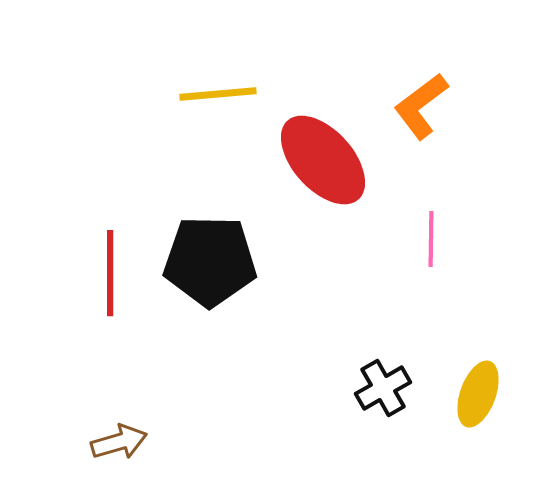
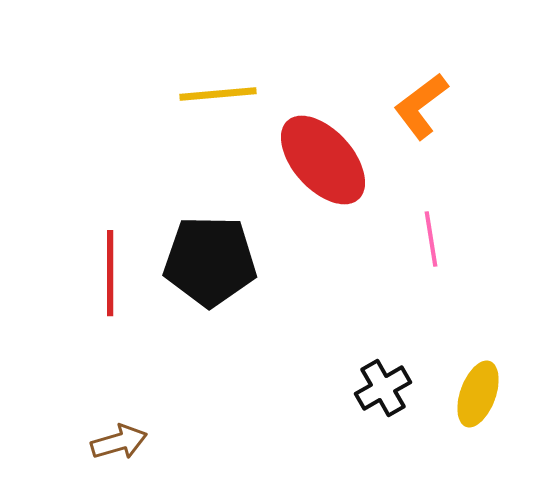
pink line: rotated 10 degrees counterclockwise
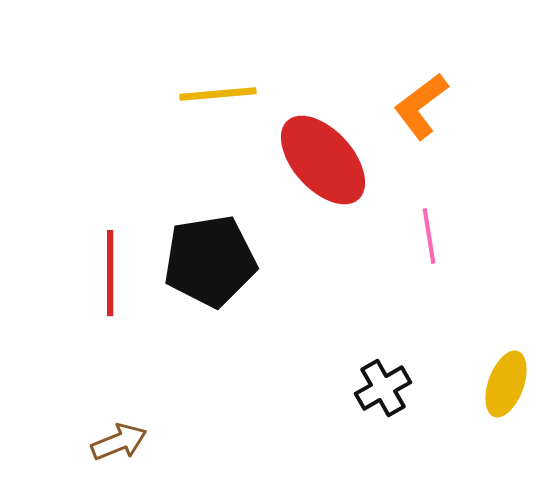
pink line: moved 2 px left, 3 px up
black pentagon: rotated 10 degrees counterclockwise
yellow ellipse: moved 28 px right, 10 px up
brown arrow: rotated 6 degrees counterclockwise
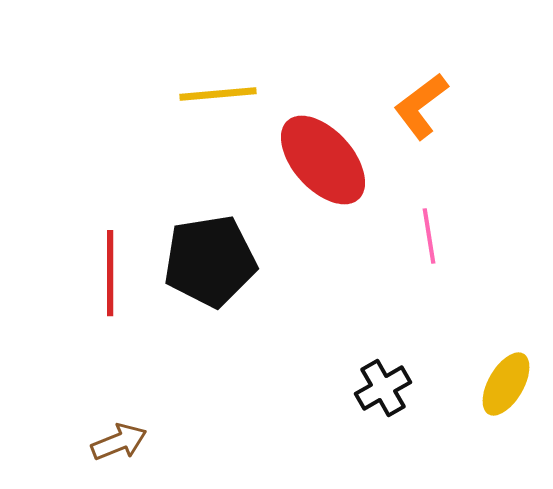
yellow ellipse: rotated 10 degrees clockwise
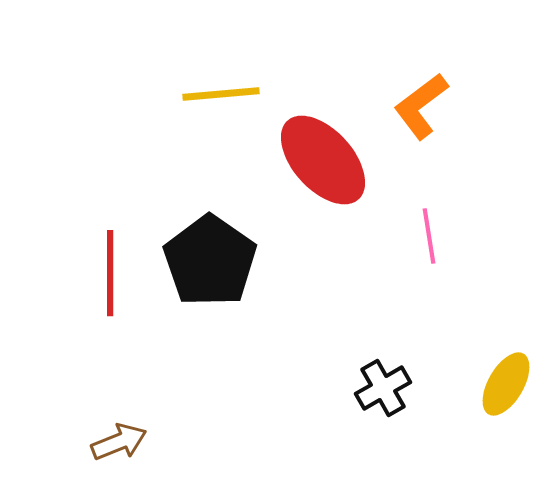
yellow line: moved 3 px right
black pentagon: rotated 28 degrees counterclockwise
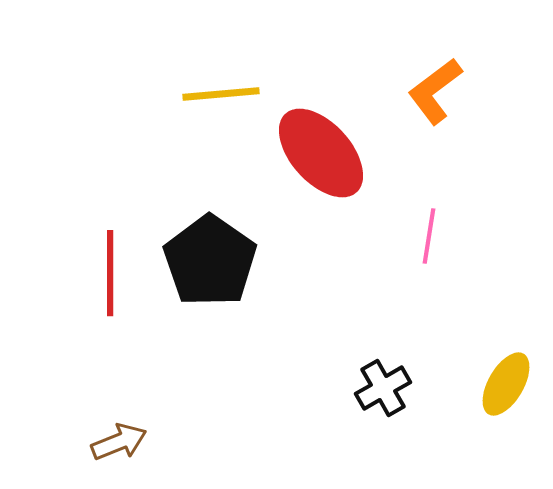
orange L-shape: moved 14 px right, 15 px up
red ellipse: moved 2 px left, 7 px up
pink line: rotated 18 degrees clockwise
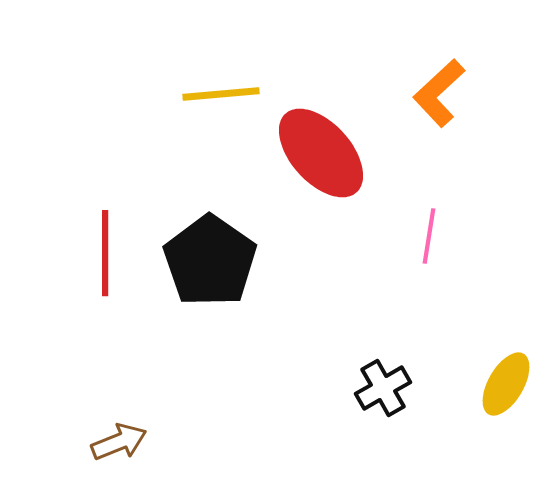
orange L-shape: moved 4 px right, 2 px down; rotated 6 degrees counterclockwise
red line: moved 5 px left, 20 px up
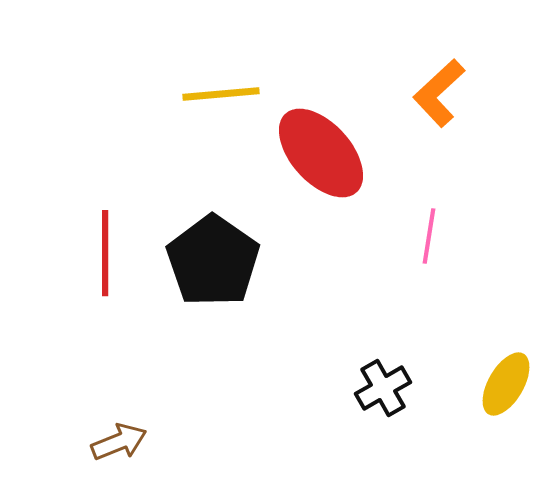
black pentagon: moved 3 px right
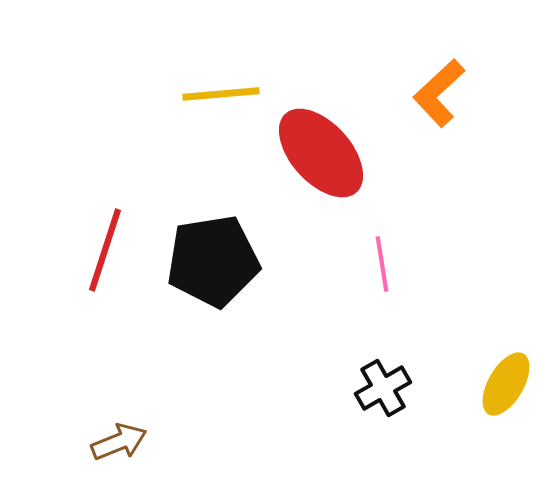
pink line: moved 47 px left, 28 px down; rotated 18 degrees counterclockwise
red line: moved 3 px up; rotated 18 degrees clockwise
black pentagon: rotated 28 degrees clockwise
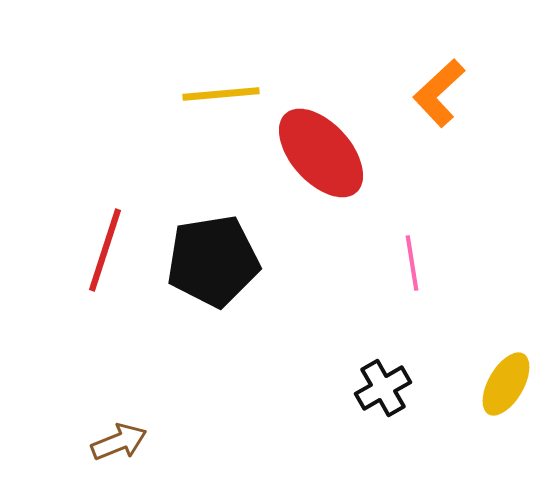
pink line: moved 30 px right, 1 px up
